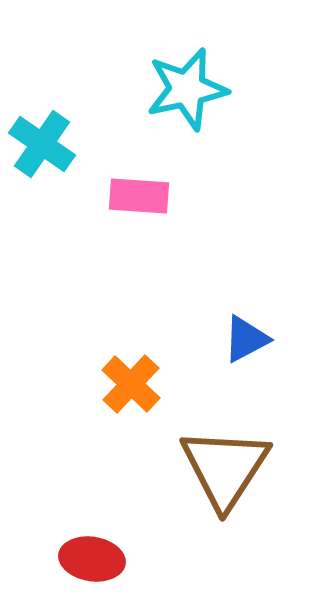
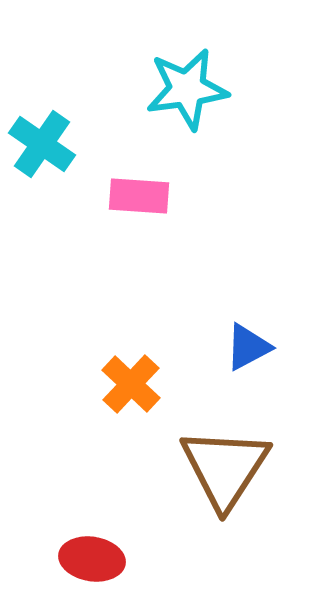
cyan star: rotated 4 degrees clockwise
blue triangle: moved 2 px right, 8 px down
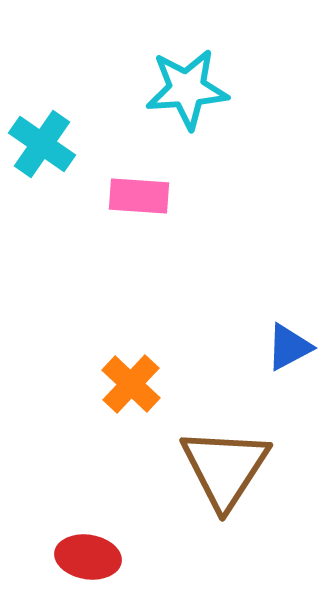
cyan star: rotated 4 degrees clockwise
blue triangle: moved 41 px right
red ellipse: moved 4 px left, 2 px up
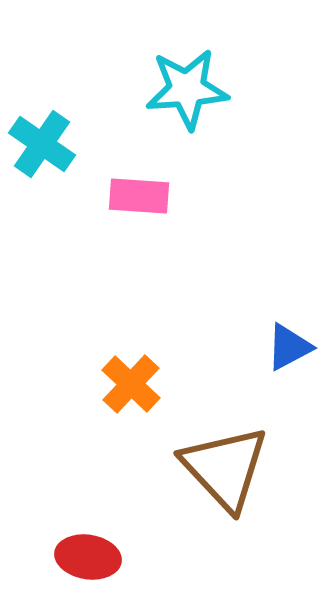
brown triangle: rotated 16 degrees counterclockwise
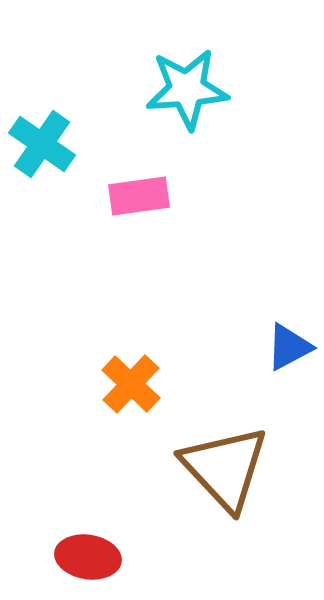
pink rectangle: rotated 12 degrees counterclockwise
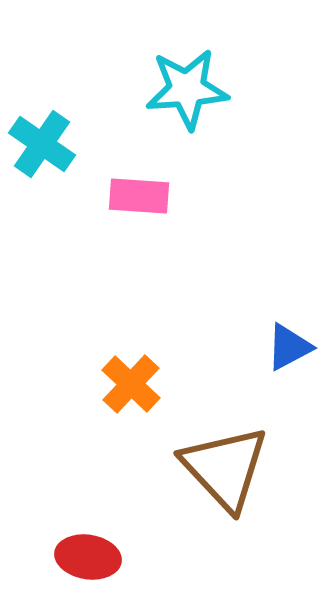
pink rectangle: rotated 12 degrees clockwise
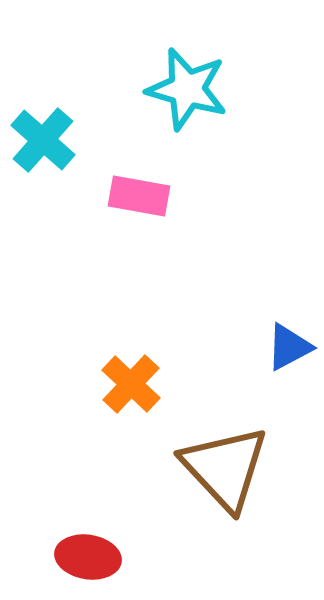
cyan star: rotated 20 degrees clockwise
cyan cross: moved 1 px right, 4 px up; rotated 6 degrees clockwise
pink rectangle: rotated 6 degrees clockwise
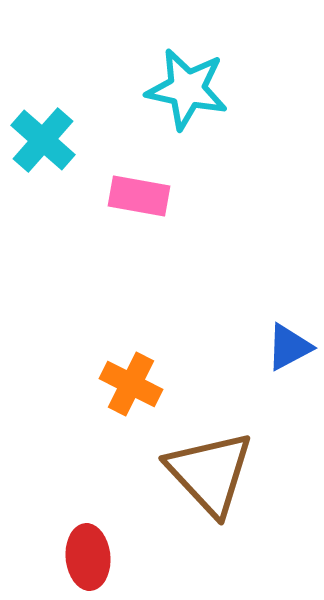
cyan star: rotated 4 degrees counterclockwise
orange cross: rotated 16 degrees counterclockwise
brown triangle: moved 15 px left, 5 px down
red ellipse: rotated 76 degrees clockwise
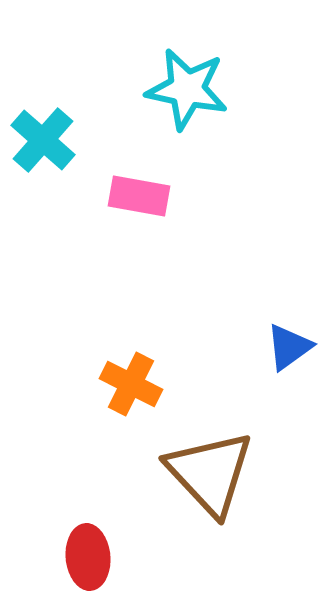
blue triangle: rotated 8 degrees counterclockwise
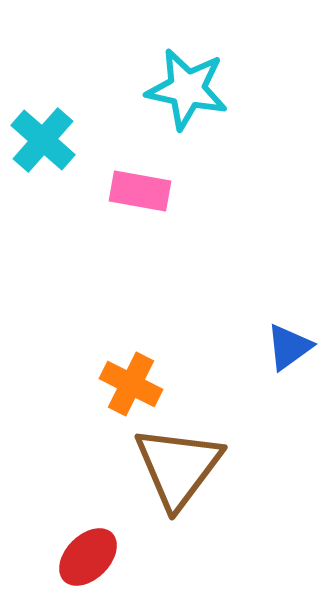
pink rectangle: moved 1 px right, 5 px up
brown triangle: moved 32 px left, 6 px up; rotated 20 degrees clockwise
red ellipse: rotated 50 degrees clockwise
